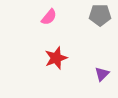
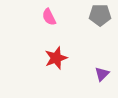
pink semicircle: rotated 114 degrees clockwise
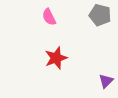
gray pentagon: rotated 15 degrees clockwise
purple triangle: moved 4 px right, 7 px down
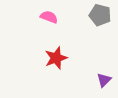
pink semicircle: rotated 138 degrees clockwise
purple triangle: moved 2 px left, 1 px up
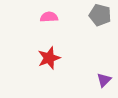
pink semicircle: rotated 24 degrees counterclockwise
red star: moved 7 px left
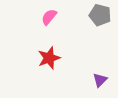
pink semicircle: rotated 48 degrees counterclockwise
purple triangle: moved 4 px left
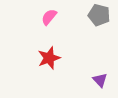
gray pentagon: moved 1 px left
purple triangle: rotated 28 degrees counterclockwise
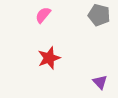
pink semicircle: moved 6 px left, 2 px up
purple triangle: moved 2 px down
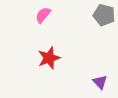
gray pentagon: moved 5 px right
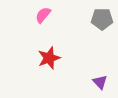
gray pentagon: moved 2 px left, 4 px down; rotated 15 degrees counterclockwise
